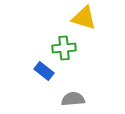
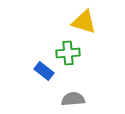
yellow triangle: moved 4 px down
green cross: moved 4 px right, 5 px down
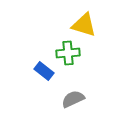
yellow triangle: moved 3 px down
gray semicircle: rotated 20 degrees counterclockwise
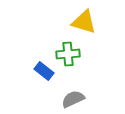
yellow triangle: moved 3 px up
green cross: moved 1 px down
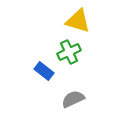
yellow triangle: moved 6 px left, 1 px up
green cross: moved 1 px right, 2 px up; rotated 20 degrees counterclockwise
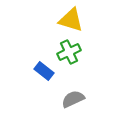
yellow triangle: moved 7 px left, 1 px up
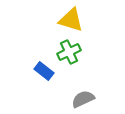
gray semicircle: moved 10 px right
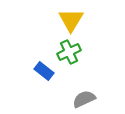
yellow triangle: rotated 44 degrees clockwise
gray semicircle: moved 1 px right
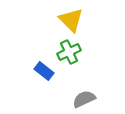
yellow triangle: rotated 16 degrees counterclockwise
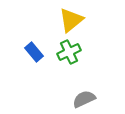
yellow triangle: rotated 36 degrees clockwise
blue rectangle: moved 10 px left, 19 px up; rotated 12 degrees clockwise
